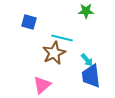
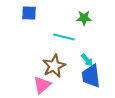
green star: moved 2 px left, 7 px down
blue square: moved 9 px up; rotated 14 degrees counterclockwise
cyan line: moved 2 px right, 1 px up
brown star: moved 13 px down
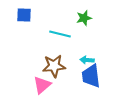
blue square: moved 5 px left, 2 px down
green star: rotated 14 degrees counterclockwise
cyan line: moved 4 px left, 3 px up
cyan arrow: rotated 136 degrees clockwise
brown star: rotated 20 degrees clockwise
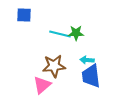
green star: moved 8 px left, 15 px down; rotated 14 degrees clockwise
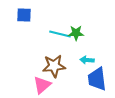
blue trapezoid: moved 6 px right, 3 px down
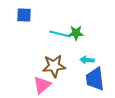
blue trapezoid: moved 2 px left
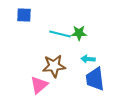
green star: moved 3 px right
cyan arrow: moved 1 px right, 1 px up
pink triangle: moved 3 px left
